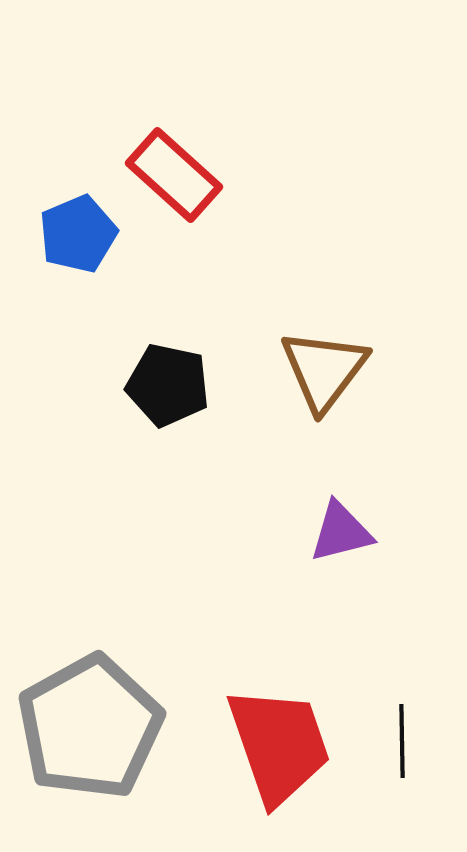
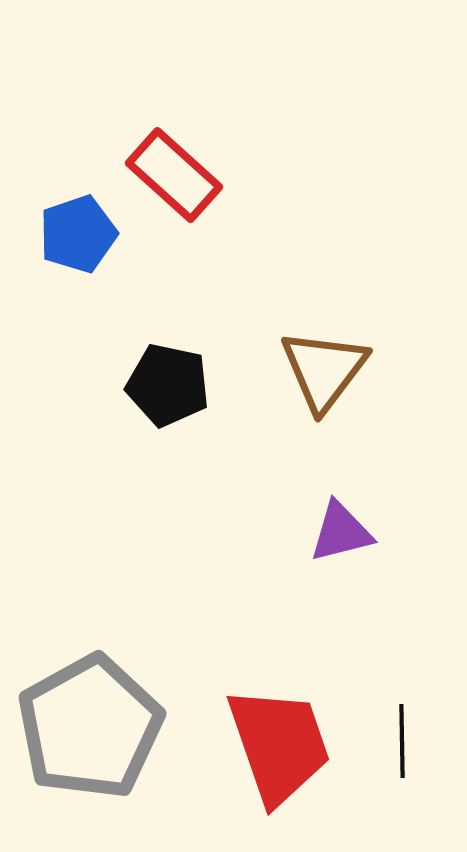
blue pentagon: rotated 4 degrees clockwise
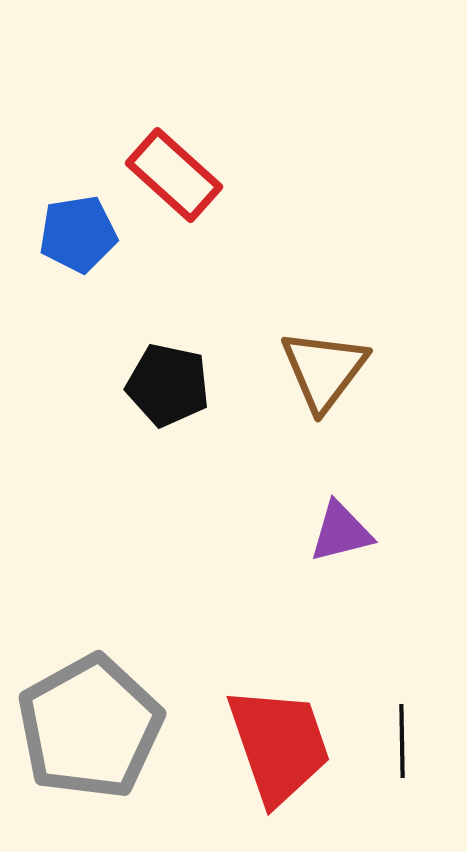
blue pentagon: rotated 10 degrees clockwise
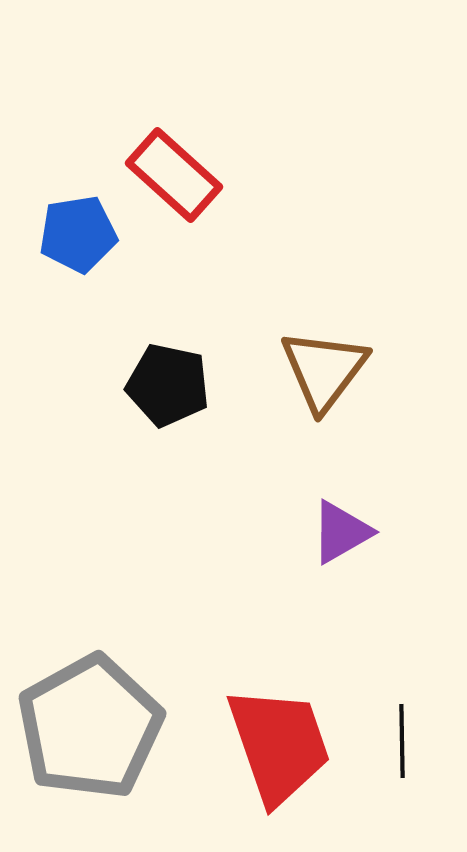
purple triangle: rotated 16 degrees counterclockwise
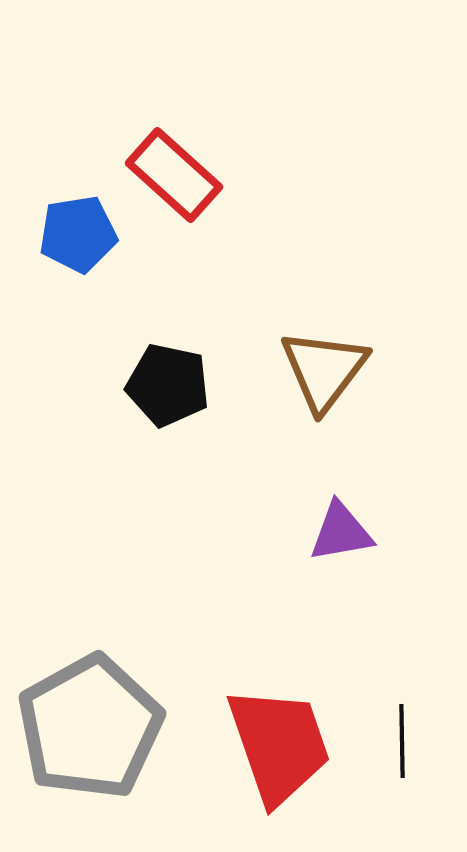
purple triangle: rotated 20 degrees clockwise
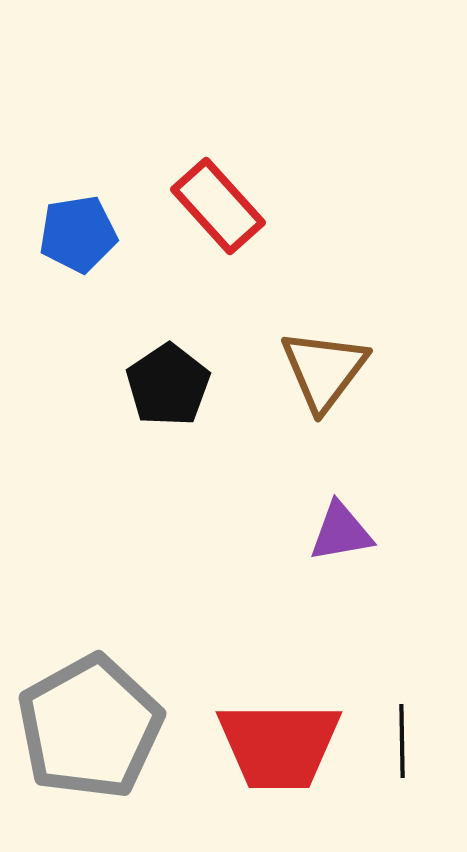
red rectangle: moved 44 px right, 31 px down; rotated 6 degrees clockwise
black pentagon: rotated 26 degrees clockwise
red trapezoid: rotated 109 degrees clockwise
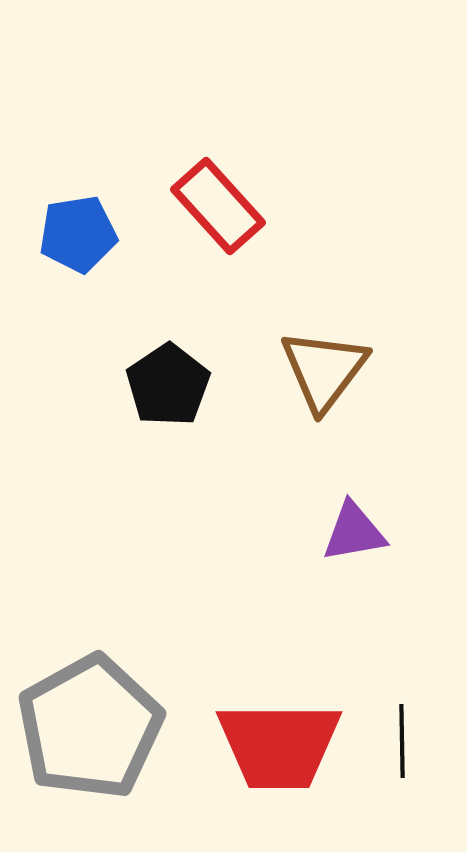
purple triangle: moved 13 px right
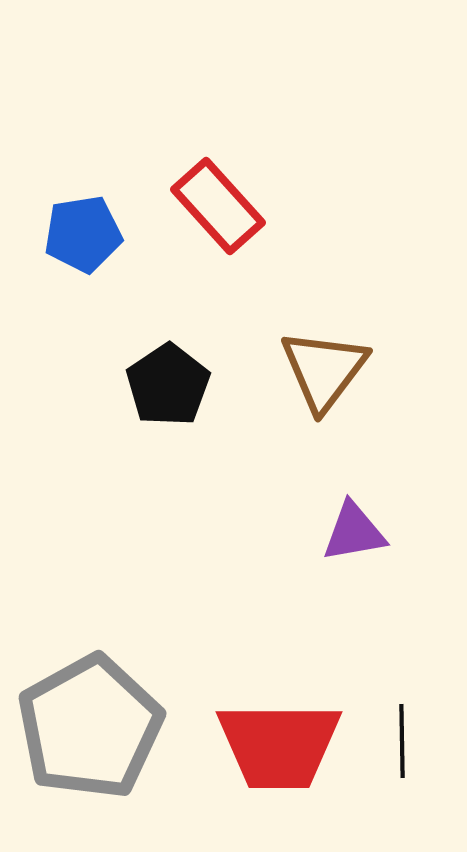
blue pentagon: moved 5 px right
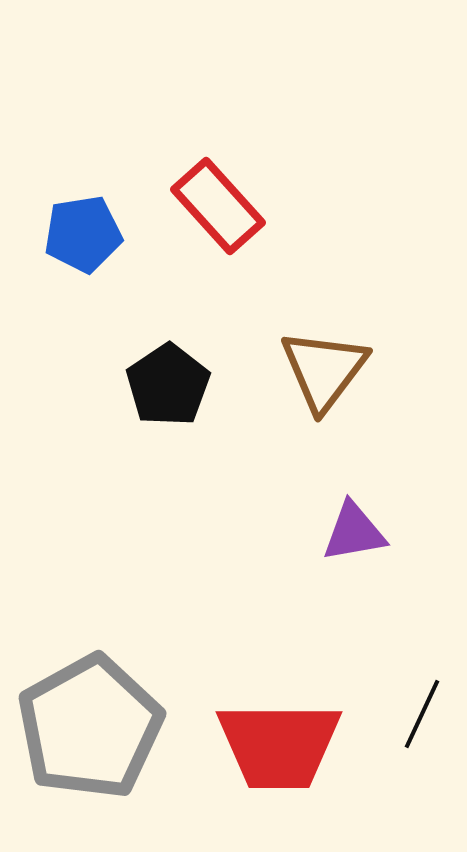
black line: moved 20 px right, 27 px up; rotated 26 degrees clockwise
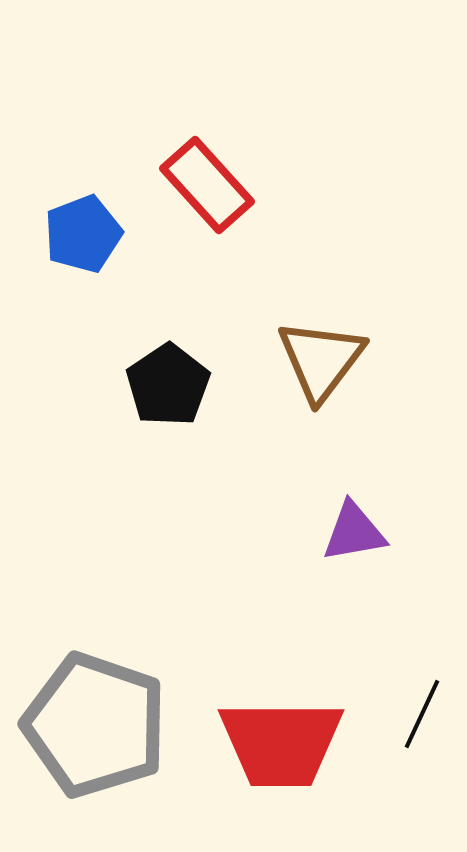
red rectangle: moved 11 px left, 21 px up
blue pentagon: rotated 12 degrees counterclockwise
brown triangle: moved 3 px left, 10 px up
gray pentagon: moved 5 px right, 2 px up; rotated 24 degrees counterclockwise
red trapezoid: moved 2 px right, 2 px up
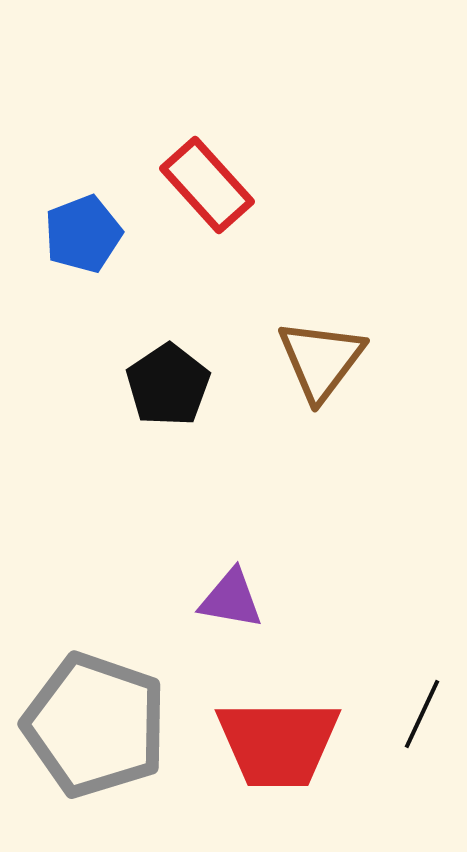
purple triangle: moved 123 px left, 67 px down; rotated 20 degrees clockwise
red trapezoid: moved 3 px left
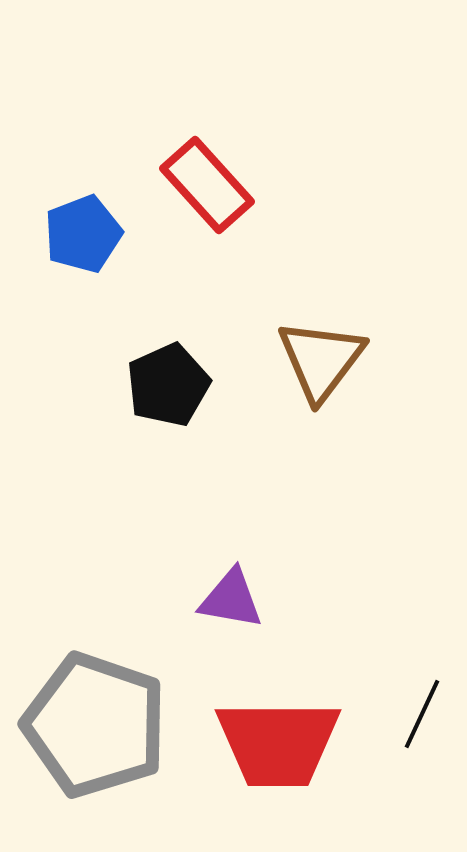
black pentagon: rotated 10 degrees clockwise
